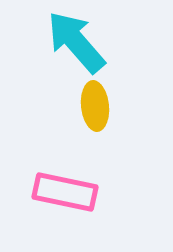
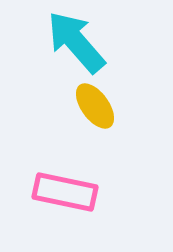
yellow ellipse: rotated 30 degrees counterclockwise
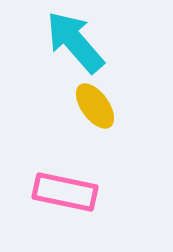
cyan arrow: moved 1 px left
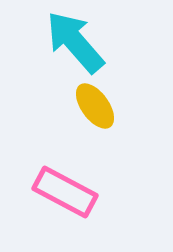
pink rectangle: rotated 16 degrees clockwise
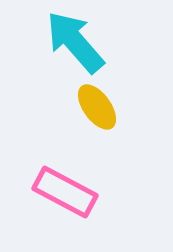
yellow ellipse: moved 2 px right, 1 px down
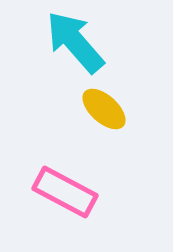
yellow ellipse: moved 7 px right, 2 px down; rotated 12 degrees counterclockwise
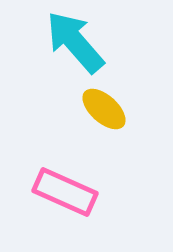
pink rectangle: rotated 4 degrees counterclockwise
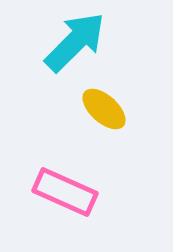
cyan arrow: rotated 86 degrees clockwise
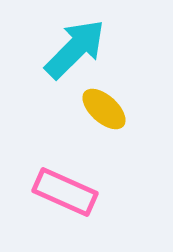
cyan arrow: moved 7 px down
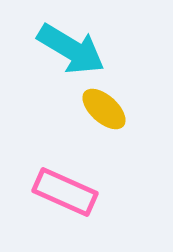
cyan arrow: moved 4 px left; rotated 76 degrees clockwise
